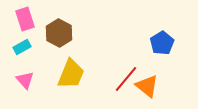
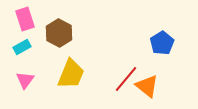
pink triangle: rotated 18 degrees clockwise
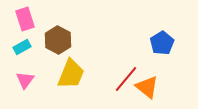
brown hexagon: moved 1 px left, 7 px down
orange triangle: moved 1 px down
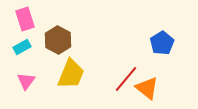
pink triangle: moved 1 px right, 1 px down
orange triangle: moved 1 px down
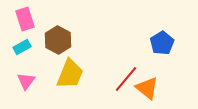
yellow trapezoid: moved 1 px left
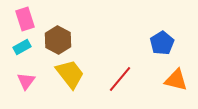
yellow trapezoid: rotated 60 degrees counterclockwise
red line: moved 6 px left
orange triangle: moved 29 px right, 8 px up; rotated 25 degrees counterclockwise
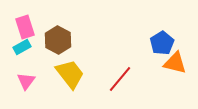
pink rectangle: moved 8 px down
orange triangle: moved 1 px left, 17 px up
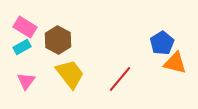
pink rectangle: rotated 40 degrees counterclockwise
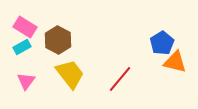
orange triangle: moved 1 px up
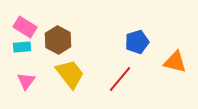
blue pentagon: moved 25 px left, 1 px up; rotated 15 degrees clockwise
cyan rectangle: rotated 24 degrees clockwise
